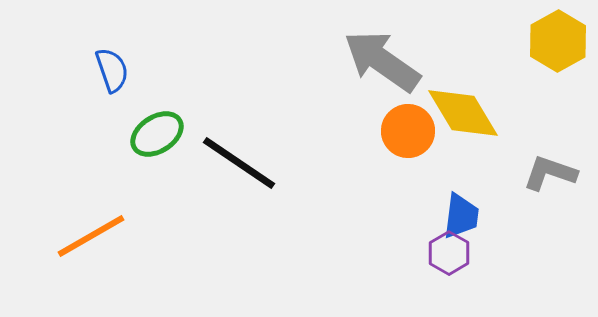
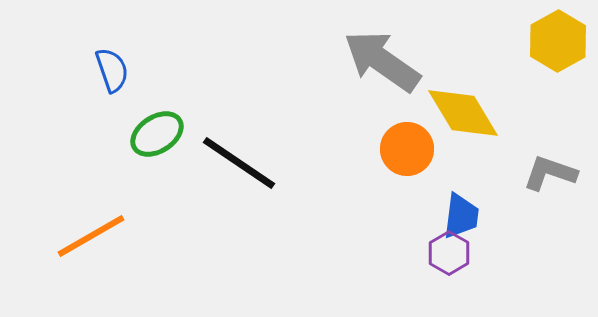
orange circle: moved 1 px left, 18 px down
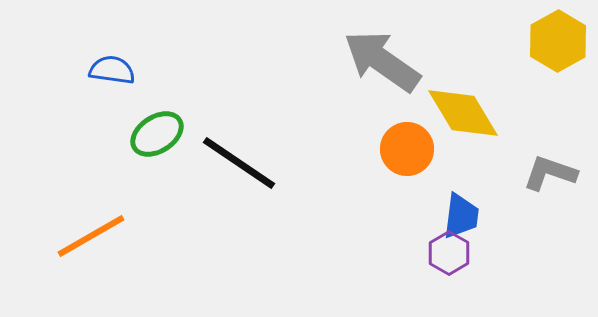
blue semicircle: rotated 63 degrees counterclockwise
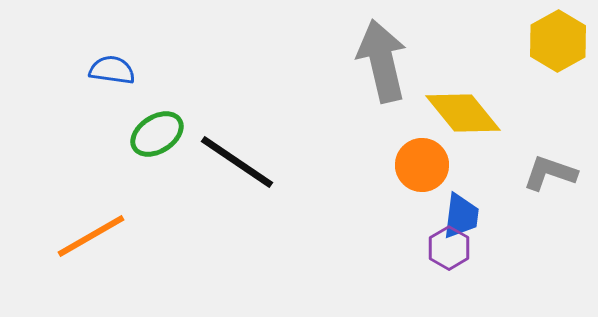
gray arrow: rotated 42 degrees clockwise
yellow diamond: rotated 8 degrees counterclockwise
orange circle: moved 15 px right, 16 px down
black line: moved 2 px left, 1 px up
purple hexagon: moved 5 px up
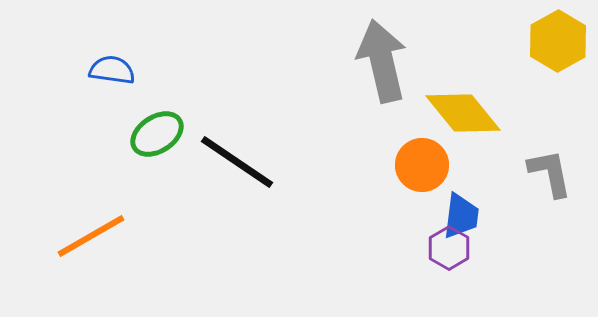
gray L-shape: rotated 60 degrees clockwise
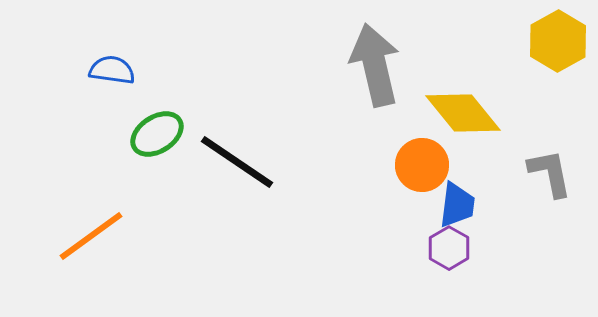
gray arrow: moved 7 px left, 4 px down
blue trapezoid: moved 4 px left, 11 px up
orange line: rotated 6 degrees counterclockwise
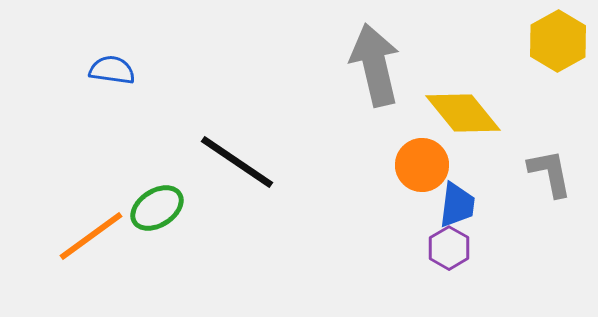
green ellipse: moved 74 px down
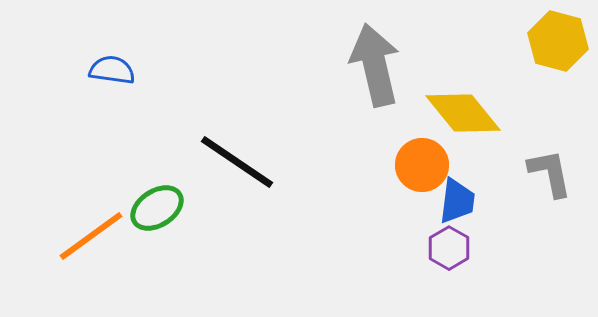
yellow hexagon: rotated 16 degrees counterclockwise
blue trapezoid: moved 4 px up
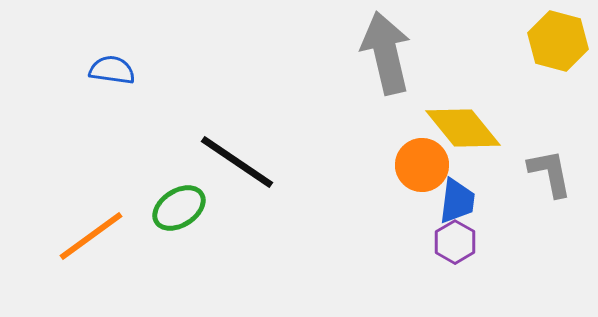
gray arrow: moved 11 px right, 12 px up
yellow diamond: moved 15 px down
green ellipse: moved 22 px right
purple hexagon: moved 6 px right, 6 px up
